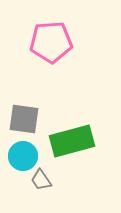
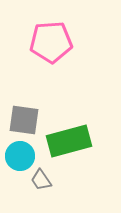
gray square: moved 1 px down
green rectangle: moved 3 px left
cyan circle: moved 3 px left
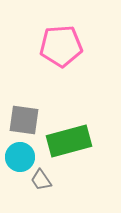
pink pentagon: moved 10 px right, 4 px down
cyan circle: moved 1 px down
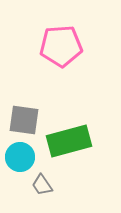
gray trapezoid: moved 1 px right, 5 px down
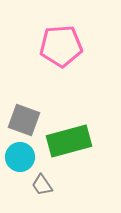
gray square: rotated 12 degrees clockwise
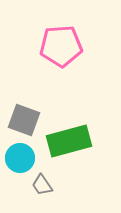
cyan circle: moved 1 px down
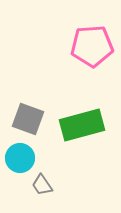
pink pentagon: moved 31 px right
gray square: moved 4 px right, 1 px up
green rectangle: moved 13 px right, 16 px up
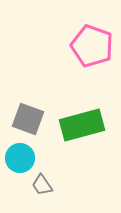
pink pentagon: rotated 24 degrees clockwise
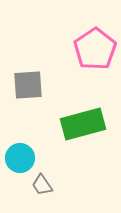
pink pentagon: moved 3 px right, 3 px down; rotated 18 degrees clockwise
gray square: moved 34 px up; rotated 24 degrees counterclockwise
green rectangle: moved 1 px right, 1 px up
